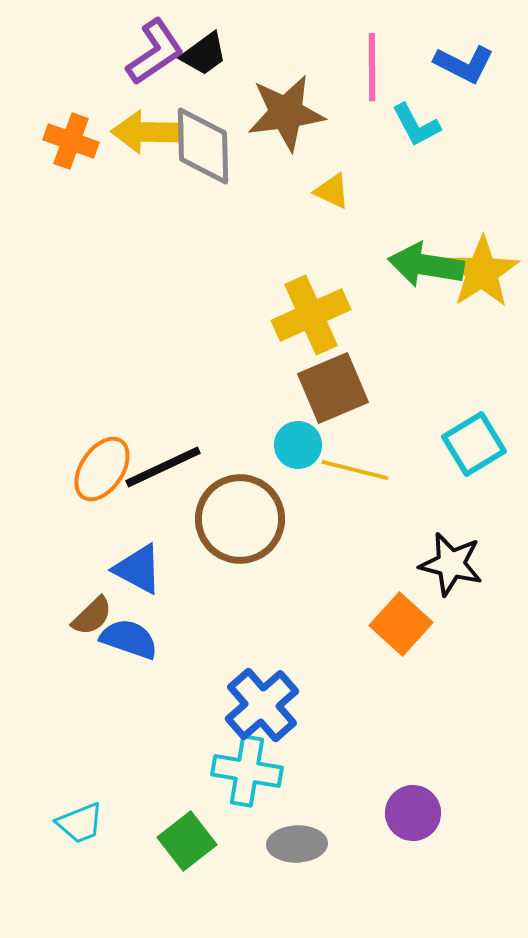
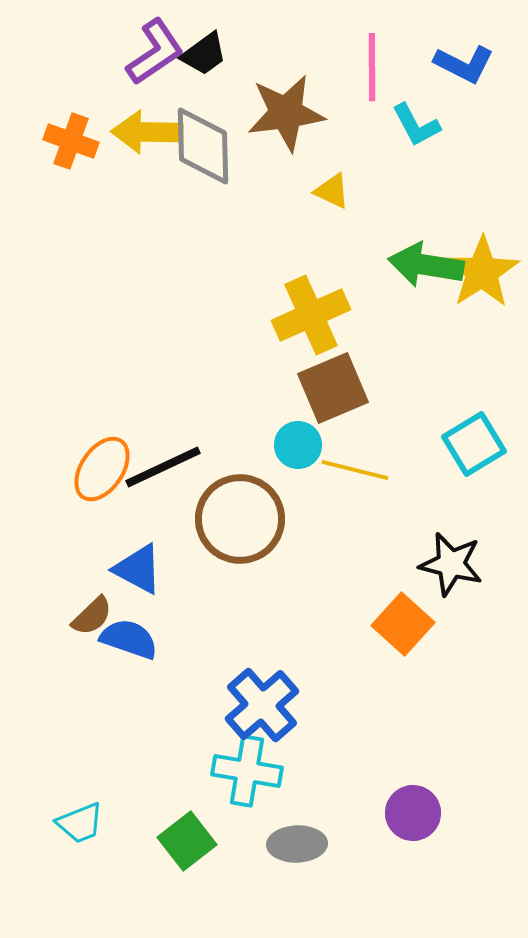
orange square: moved 2 px right
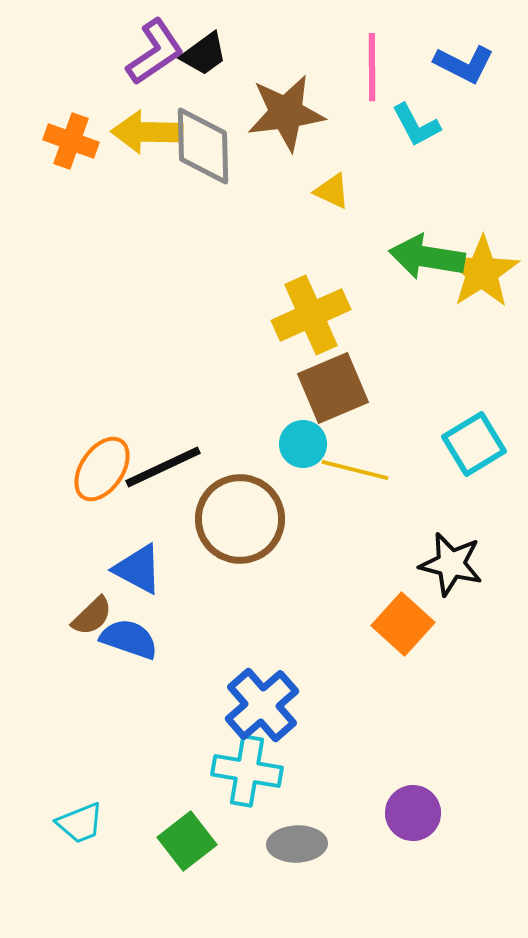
green arrow: moved 1 px right, 8 px up
cyan circle: moved 5 px right, 1 px up
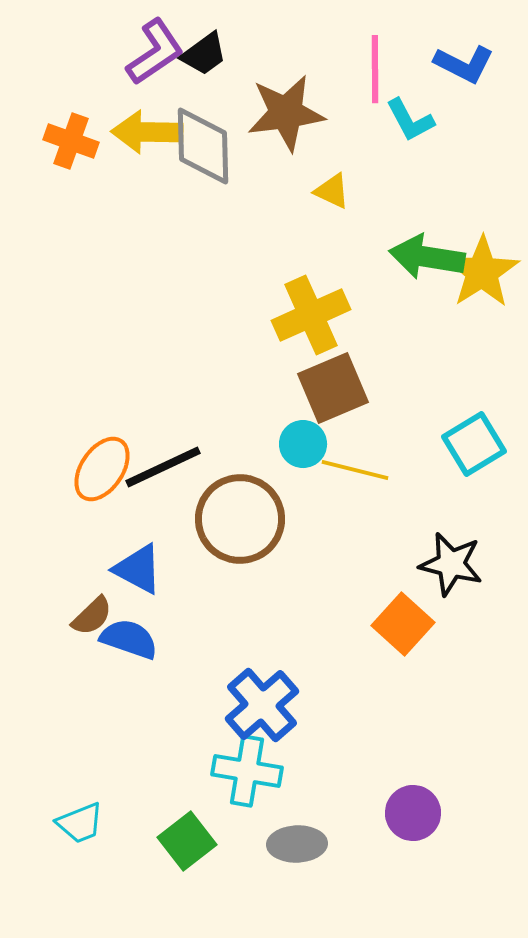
pink line: moved 3 px right, 2 px down
cyan L-shape: moved 6 px left, 5 px up
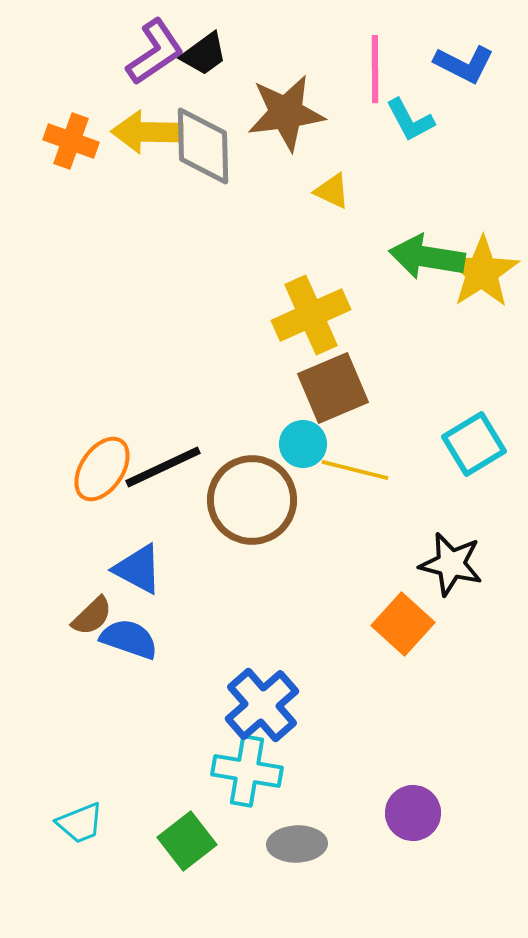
brown circle: moved 12 px right, 19 px up
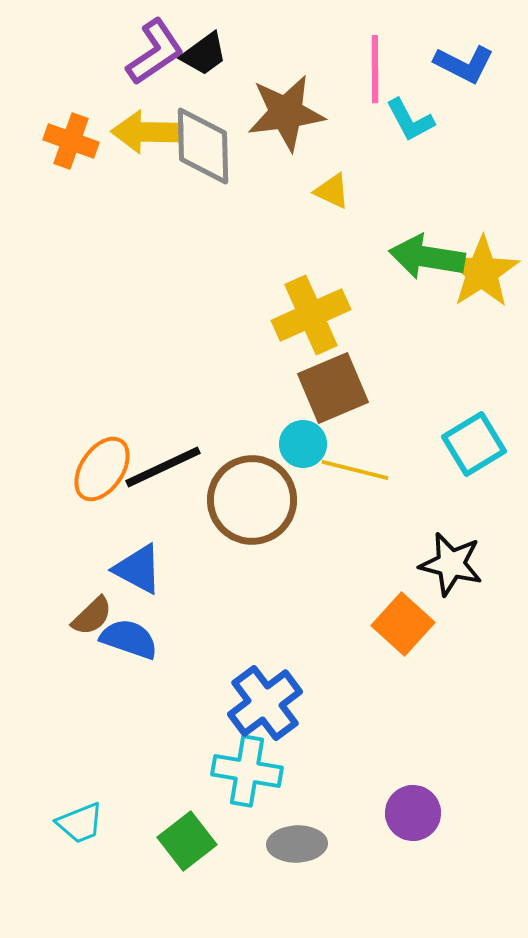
blue cross: moved 3 px right, 2 px up; rotated 4 degrees clockwise
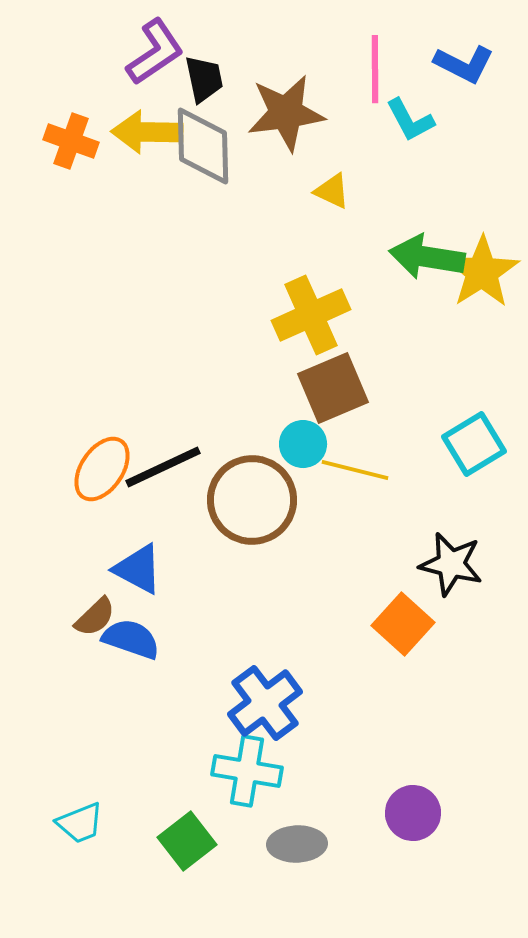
black trapezoid: moved 25 px down; rotated 66 degrees counterclockwise
brown semicircle: moved 3 px right, 1 px down
blue semicircle: moved 2 px right
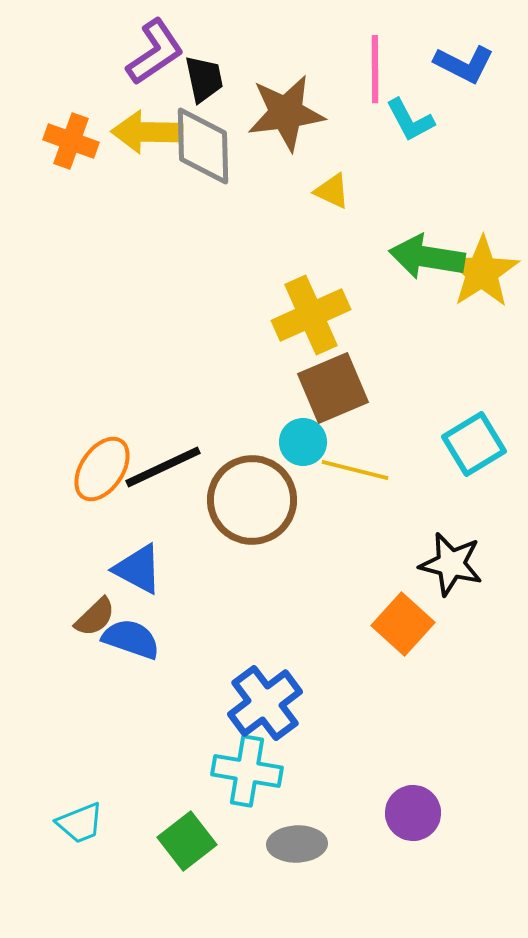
cyan circle: moved 2 px up
